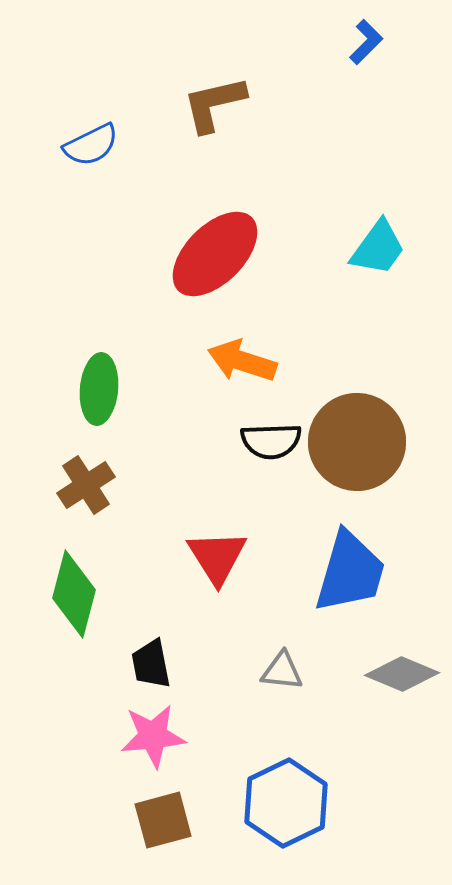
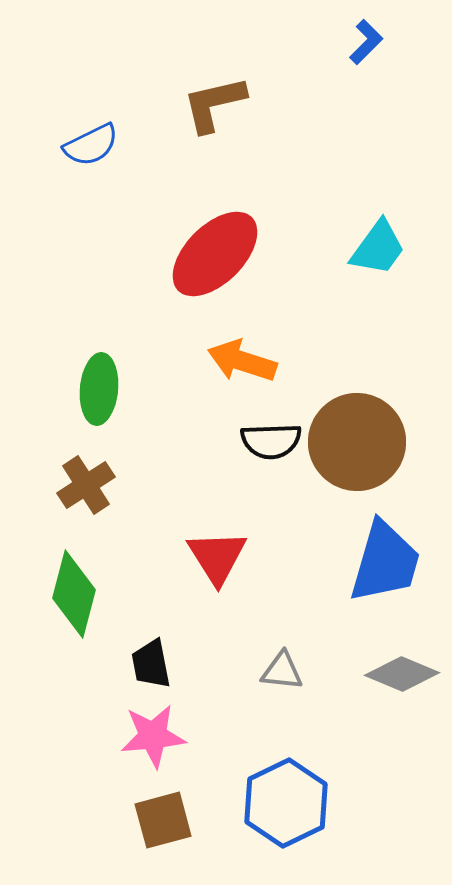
blue trapezoid: moved 35 px right, 10 px up
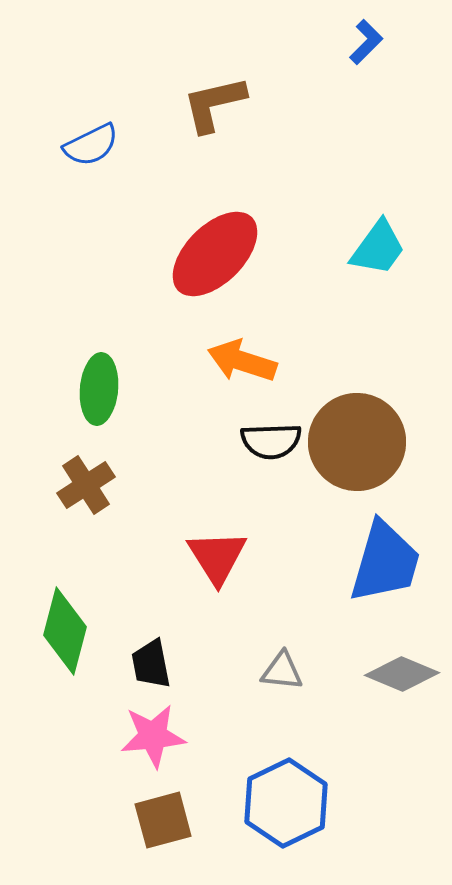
green diamond: moved 9 px left, 37 px down
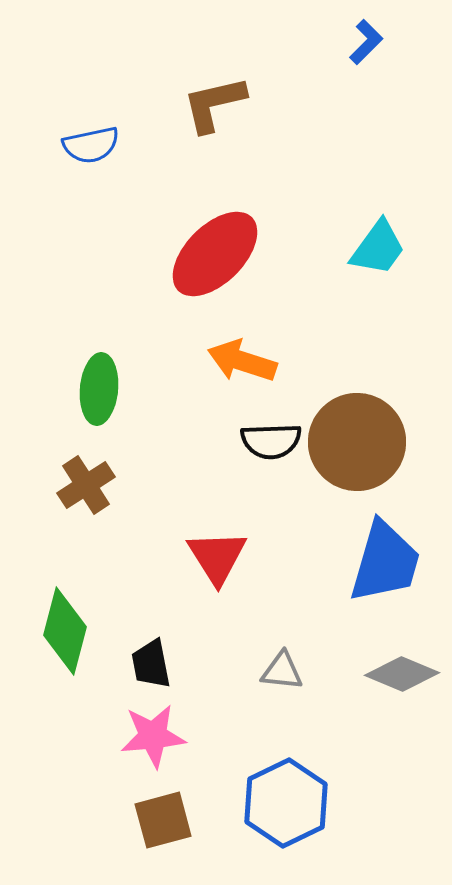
blue semicircle: rotated 14 degrees clockwise
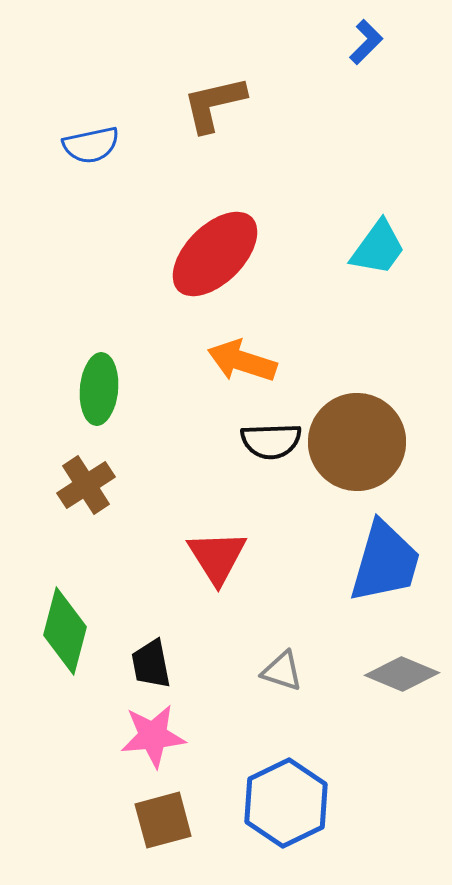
gray triangle: rotated 12 degrees clockwise
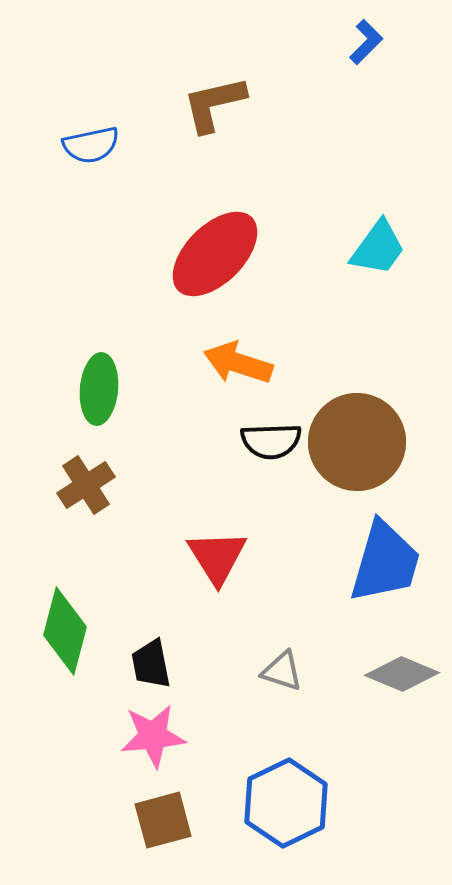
orange arrow: moved 4 px left, 2 px down
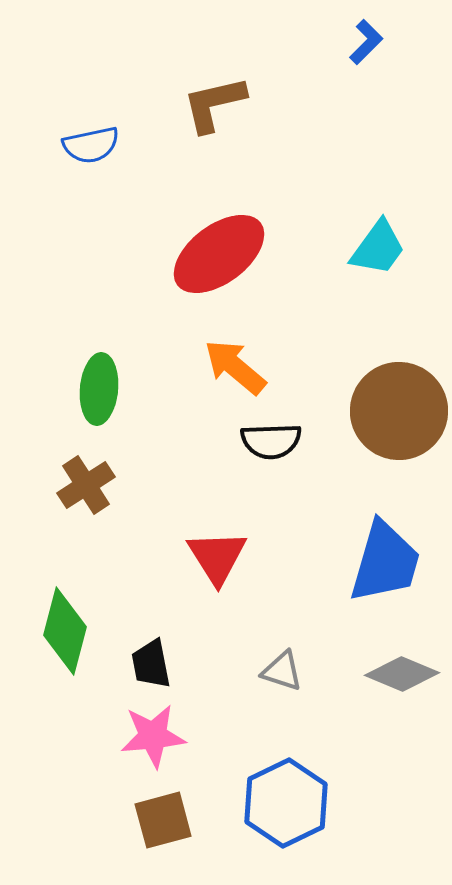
red ellipse: moved 4 px right; rotated 8 degrees clockwise
orange arrow: moved 3 px left, 4 px down; rotated 22 degrees clockwise
brown circle: moved 42 px right, 31 px up
